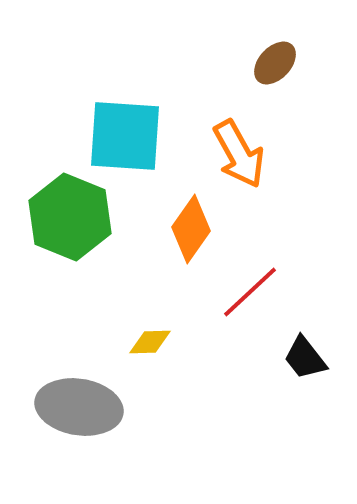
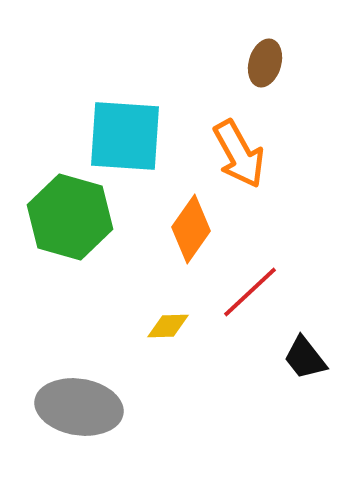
brown ellipse: moved 10 px left; rotated 27 degrees counterclockwise
green hexagon: rotated 6 degrees counterclockwise
yellow diamond: moved 18 px right, 16 px up
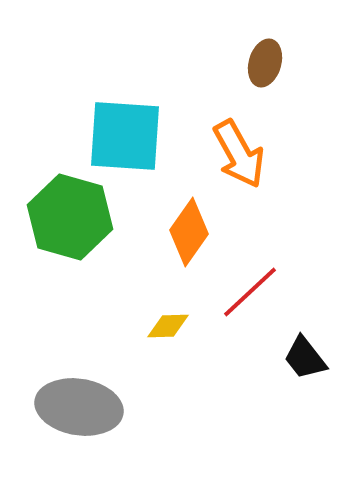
orange diamond: moved 2 px left, 3 px down
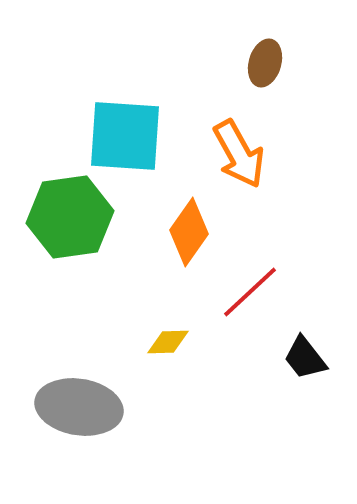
green hexagon: rotated 24 degrees counterclockwise
yellow diamond: moved 16 px down
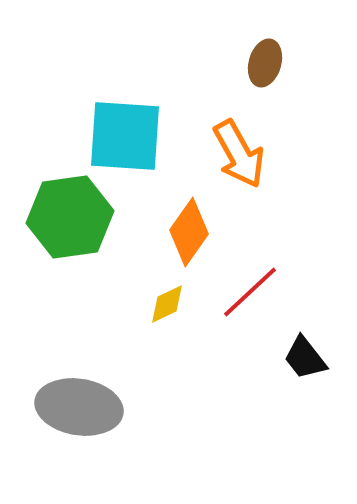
yellow diamond: moved 1 px left, 38 px up; rotated 24 degrees counterclockwise
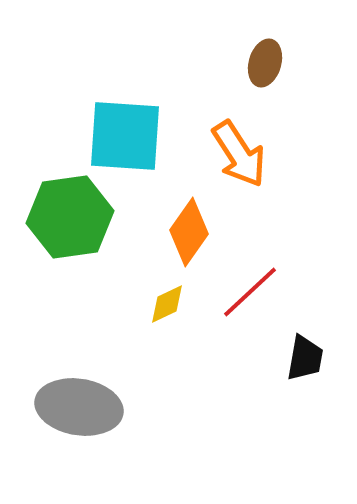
orange arrow: rotated 4 degrees counterclockwise
black trapezoid: rotated 132 degrees counterclockwise
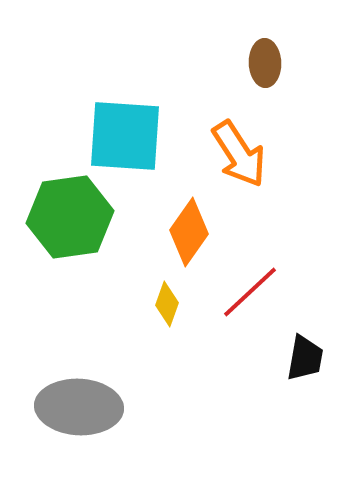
brown ellipse: rotated 18 degrees counterclockwise
yellow diamond: rotated 45 degrees counterclockwise
gray ellipse: rotated 6 degrees counterclockwise
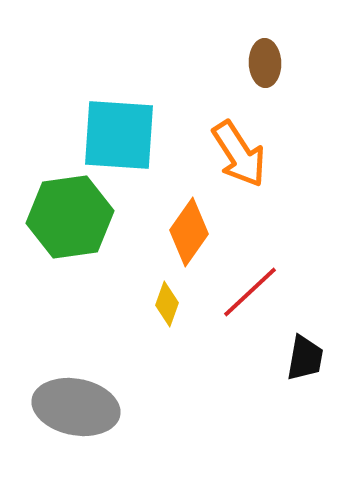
cyan square: moved 6 px left, 1 px up
gray ellipse: moved 3 px left; rotated 8 degrees clockwise
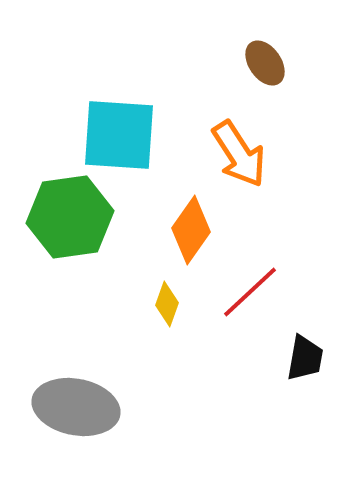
brown ellipse: rotated 33 degrees counterclockwise
orange diamond: moved 2 px right, 2 px up
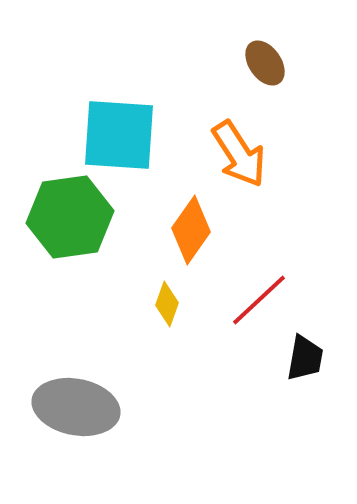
red line: moved 9 px right, 8 px down
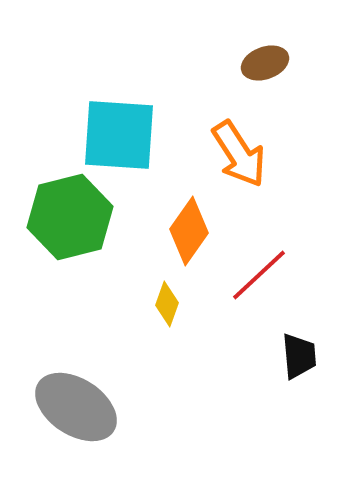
brown ellipse: rotated 75 degrees counterclockwise
green hexagon: rotated 6 degrees counterclockwise
orange diamond: moved 2 px left, 1 px down
red line: moved 25 px up
black trapezoid: moved 6 px left, 2 px up; rotated 15 degrees counterclockwise
gray ellipse: rotated 22 degrees clockwise
